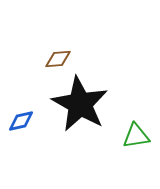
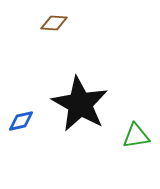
brown diamond: moved 4 px left, 36 px up; rotated 8 degrees clockwise
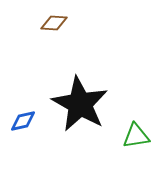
blue diamond: moved 2 px right
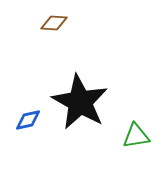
black star: moved 2 px up
blue diamond: moved 5 px right, 1 px up
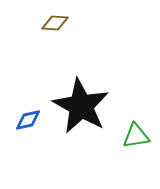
brown diamond: moved 1 px right
black star: moved 1 px right, 4 px down
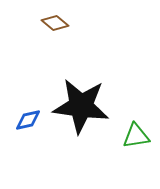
brown diamond: rotated 36 degrees clockwise
black star: rotated 22 degrees counterclockwise
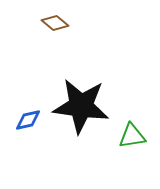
green triangle: moved 4 px left
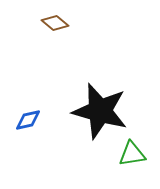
black star: moved 19 px right, 5 px down; rotated 8 degrees clockwise
green triangle: moved 18 px down
